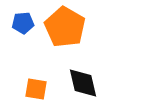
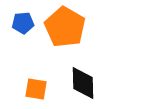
black diamond: rotated 12 degrees clockwise
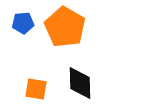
black diamond: moved 3 px left
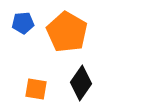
orange pentagon: moved 2 px right, 5 px down
black diamond: moved 1 px right; rotated 36 degrees clockwise
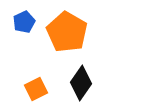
blue pentagon: moved 1 px right, 1 px up; rotated 20 degrees counterclockwise
orange square: rotated 35 degrees counterclockwise
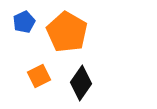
orange square: moved 3 px right, 13 px up
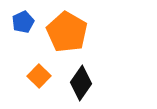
blue pentagon: moved 1 px left
orange square: rotated 20 degrees counterclockwise
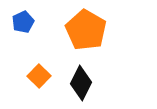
orange pentagon: moved 19 px right, 2 px up
black diamond: rotated 8 degrees counterclockwise
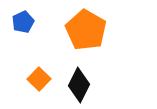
orange square: moved 3 px down
black diamond: moved 2 px left, 2 px down
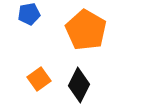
blue pentagon: moved 6 px right, 8 px up; rotated 15 degrees clockwise
orange square: rotated 10 degrees clockwise
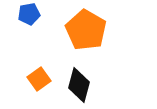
black diamond: rotated 12 degrees counterclockwise
